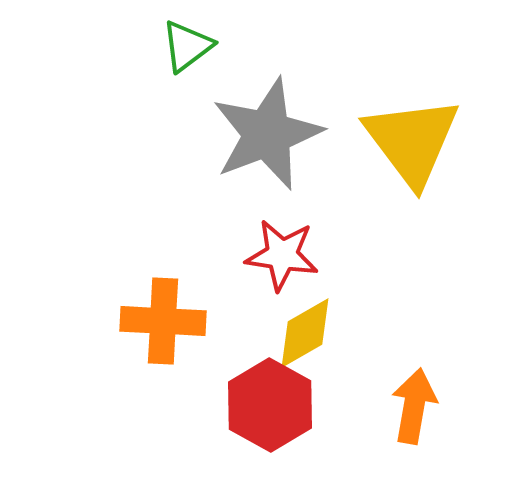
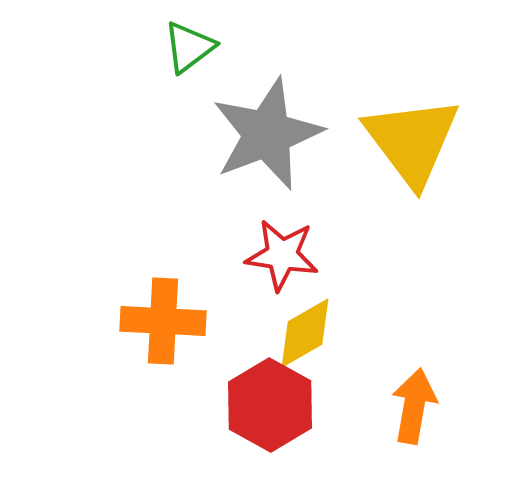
green triangle: moved 2 px right, 1 px down
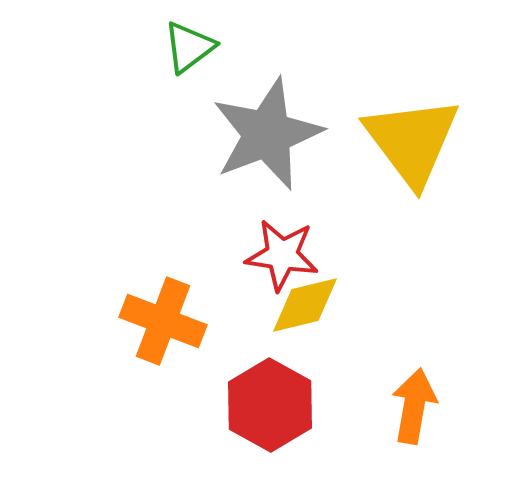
orange cross: rotated 18 degrees clockwise
yellow diamond: moved 28 px up; rotated 16 degrees clockwise
